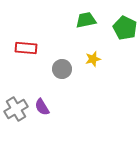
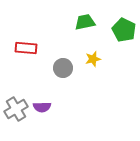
green trapezoid: moved 1 px left, 2 px down
green pentagon: moved 1 px left, 2 px down
gray circle: moved 1 px right, 1 px up
purple semicircle: rotated 60 degrees counterclockwise
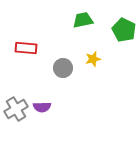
green trapezoid: moved 2 px left, 2 px up
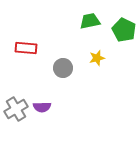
green trapezoid: moved 7 px right, 1 px down
yellow star: moved 4 px right, 1 px up
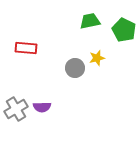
gray circle: moved 12 px right
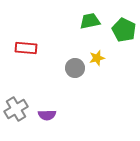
purple semicircle: moved 5 px right, 8 px down
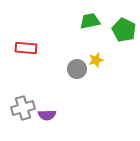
yellow star: moved 1 px left, 2 px down
gray circle: moved 2 px right, 1 px down
gray cross: moved 7 px right, 1 px up; rotated 15 degrees clockwise
